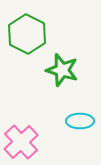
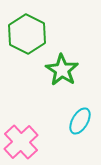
green star: rotated 16 degrees clockwise
cyan ellipse: rotated 60 degrees counterclockwise
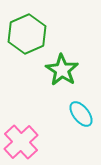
green hexagon: rotated 9 degrees clockwise
cyan ellipse: moved 1 px right, 7 px up; rotated 68 degrees counterclockwise
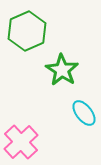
green hexagon: moved 3 px up
cyan ellipse: moved 3 px right, 1 px up
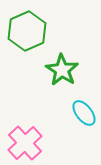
pink cross: moved 4 px right, 1 px down
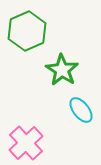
cyan ellipse: moved 3 px left, 3 px up
pink cross: moved 1 px right
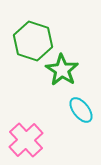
green hexagon: moved 6 px right, 10 px down; rotated 18 degrees counterclockwise
pink cross: moved 3 px up
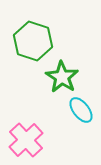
green star: moved 7 px down
